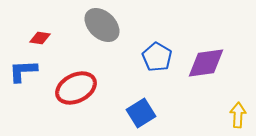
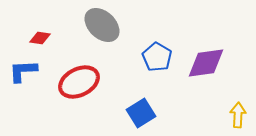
red ellipse: moved 3 px right, 6 px up
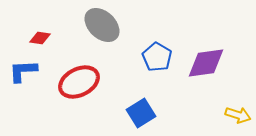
yellow arrow: rotated 105 degrees clockwise
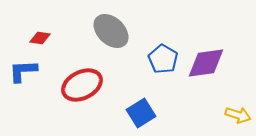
gray ellipse: moved 9 px right, 6 px down
blue pentagon: moved 6 px right, 2 px down
red ellipse: moved 3 px right, 3 px down
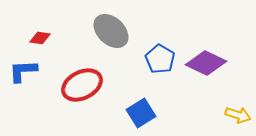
blue pentagon: moved 3 px left
purple diamond: rotated 33 degrees clockwise
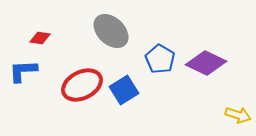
blue square: moved 17 px left, 23 px up
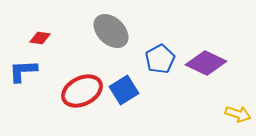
blue pentagon: rotated 12 degrees clockwise
red ellipse: moved 6 px down
yellow arrow: moved 1 px up
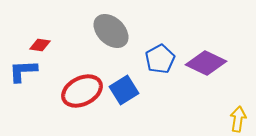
red diamond: moved 7 px down
yellow arrow: moved 5 px down; rotated 100 degrees counterclockwise
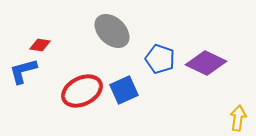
gray ellipse: moved 1 px right
blue pentagon: rotated 24 degrees counterclockwise
blue L-shape: rotated 12 degrees counterclockwise
blue square: rotated 8 degrees clockwise
yellow arrow: moved 1 px up
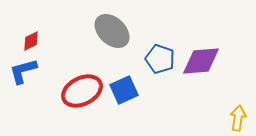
red diamond: moved 9 px left, 4 px up; rotated 35 degrees counterclockwise
purple diamond: moved 5 px left, 2 px up; rotated 30 degrees counterclockwise
